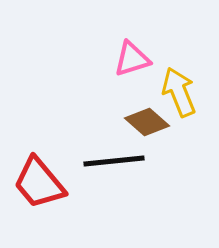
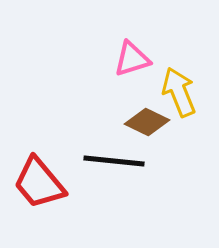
brown diamond: rotated 15 degrees counterclockwise
black line: rotated 12 degrees clockwise
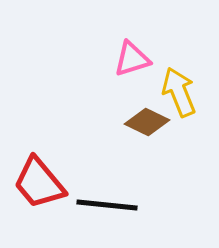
black line: moved 7 px left, 44 px down
